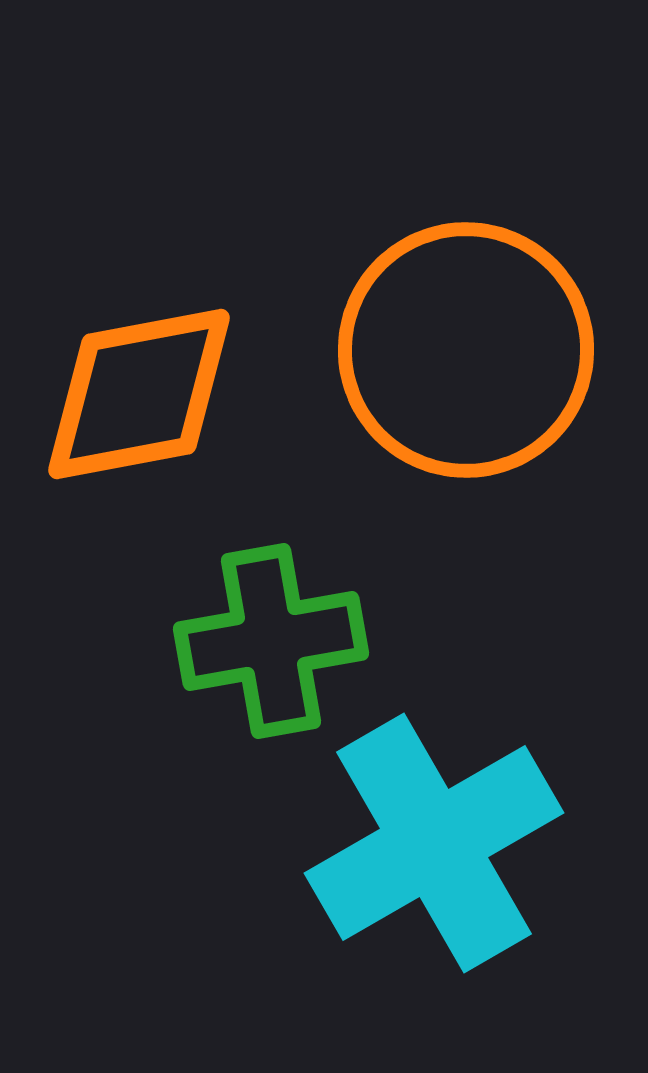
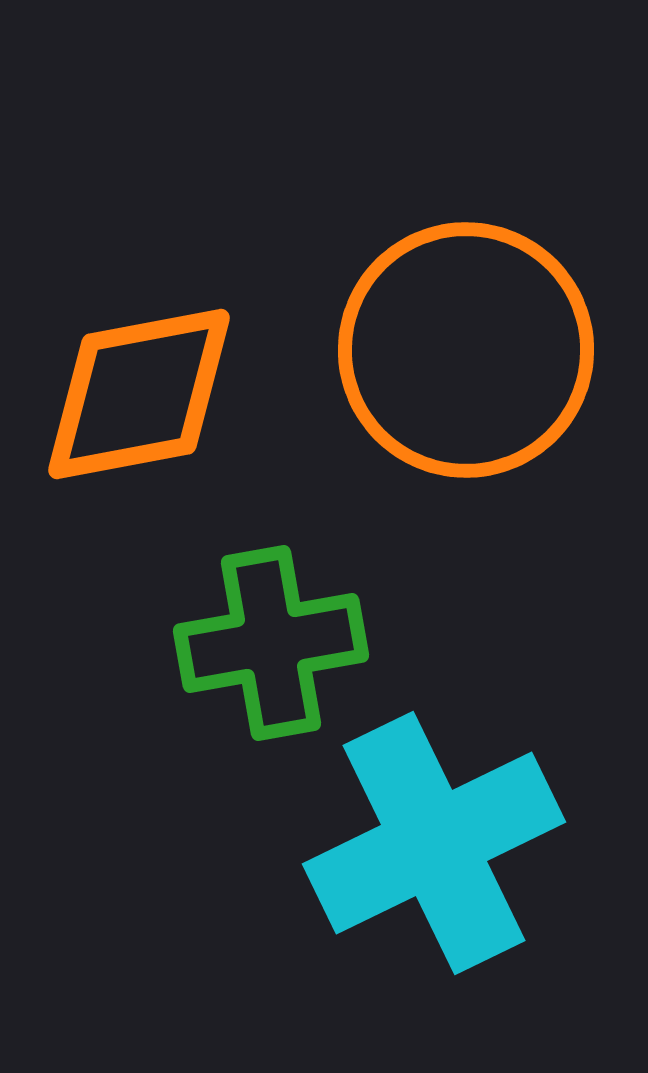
green cross: moved 2 px down
cyan cross: rotated 4 degrees clockwise
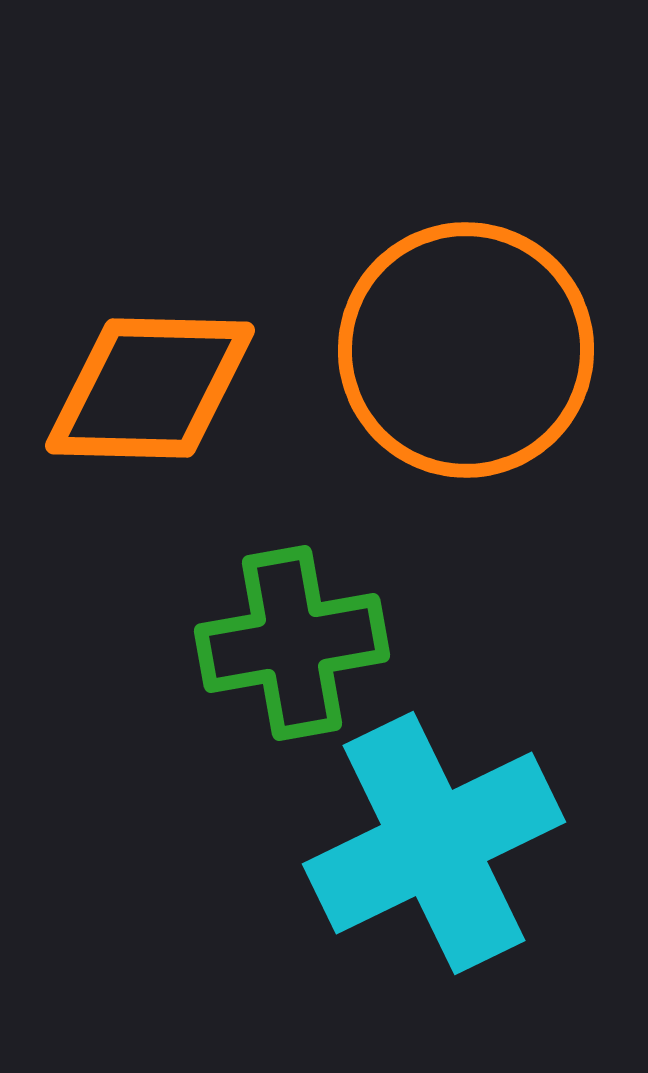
orange diamond: moved 11 px right, 6 px up; rotated 12 degrees clockwise
green cross: moved 21 px right
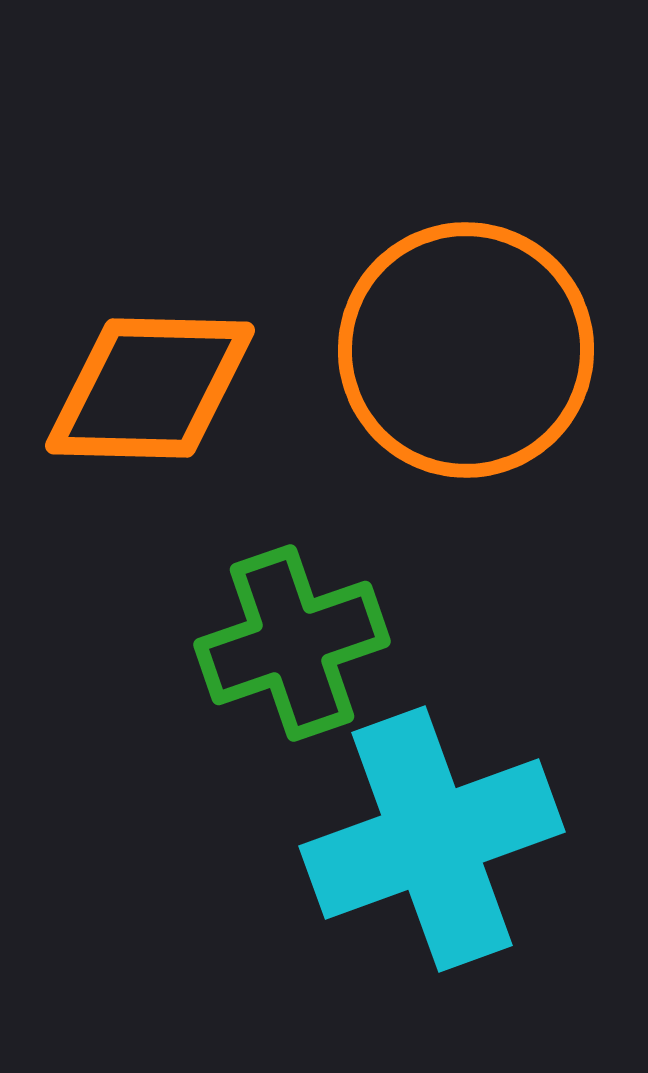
green cross: rotated 9 degrees counterclockwise
cyan cross: moved 2 px left, 4 px up; rotated 6 degrees clockwise
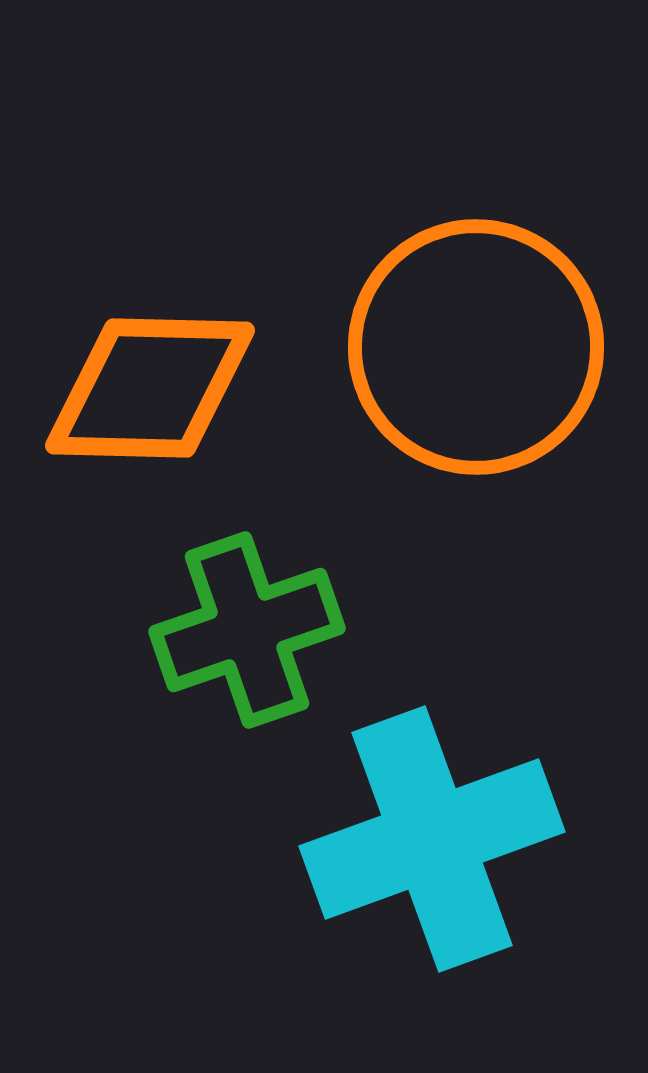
orange circle: moved 10 px right, 3 px up
green cross: moved 45 px left, 13 px up
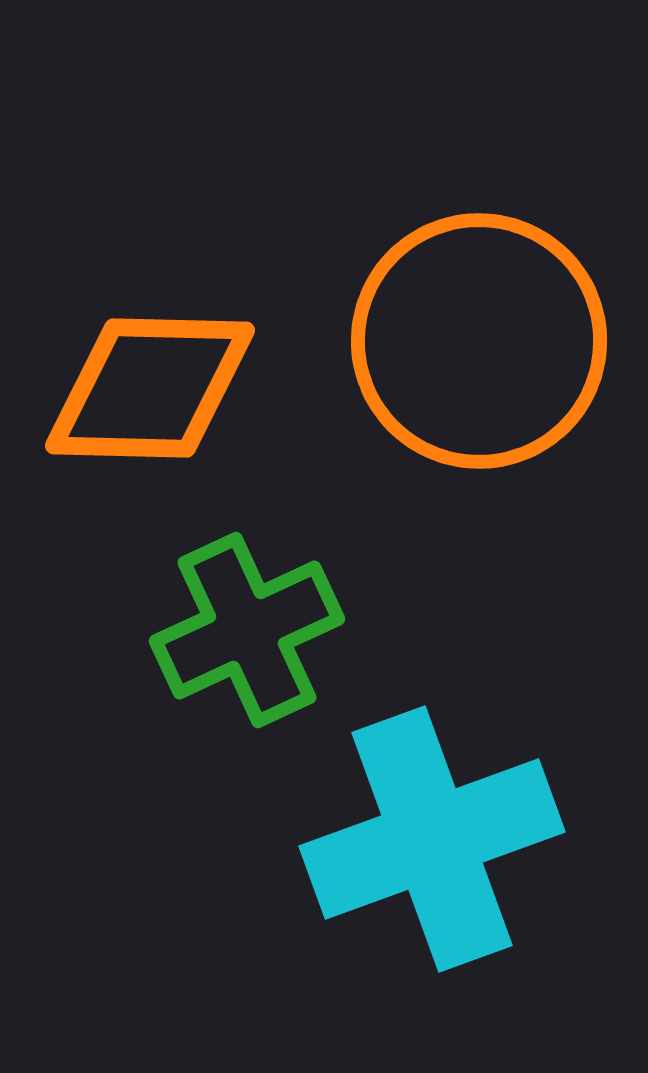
orange circle: moved 3 px right, 6 px up
green cross: rotated 6 degrees counterclockwise
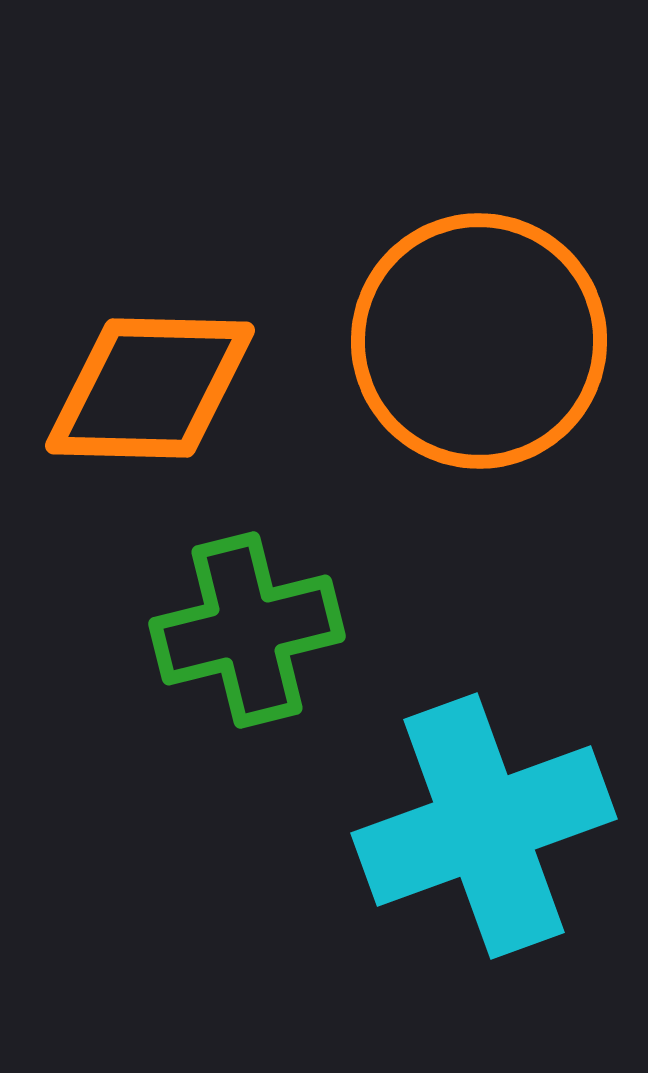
green cross: rotated 11 degrees clockwise
cyan cross: moved 52 px right, 13 px up
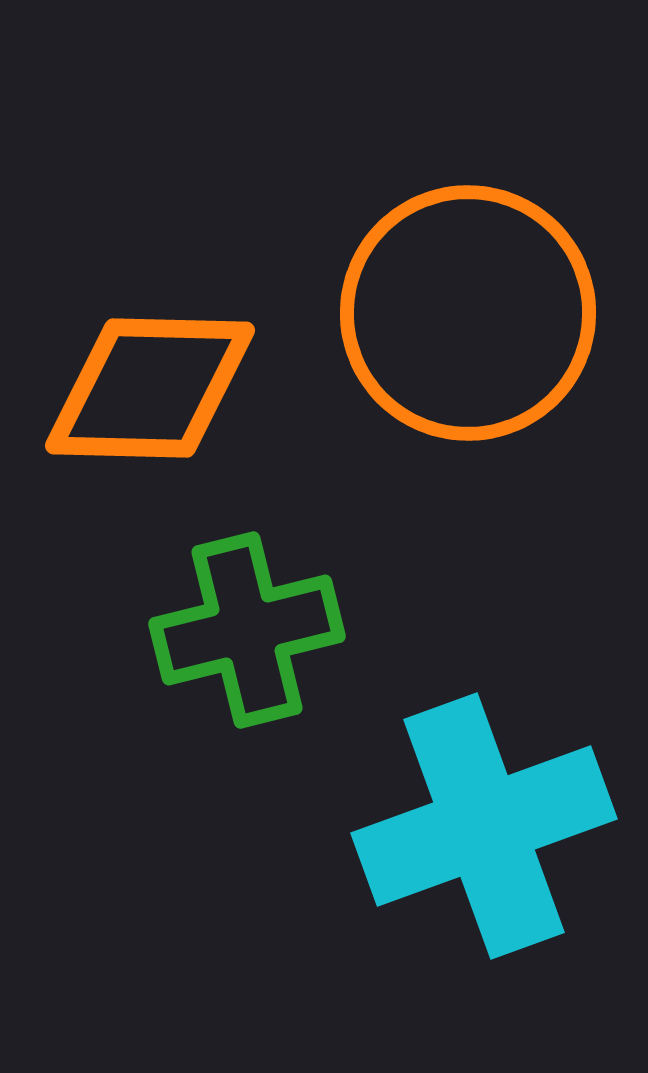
orange circle: moved 11 px left, 28 px up
